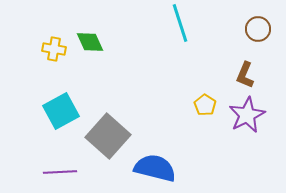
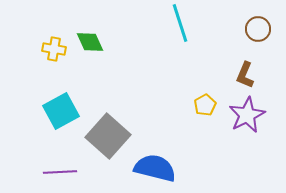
yellow pentagon: rotated 10 degrees clockwise
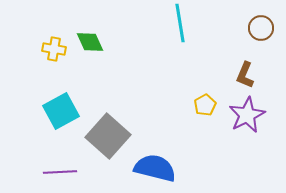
cyan line: rotated 9 degrees clockwise
brown circle: moved 3 px right, 1 px up
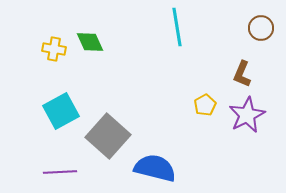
cyan line: moved 3 px left, 4 px down
brown L-shape: moved 3 px left, 1 px up
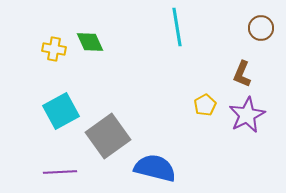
gray square: rotated 12 degrees clockwise
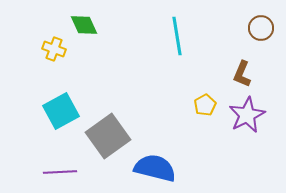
cyan line: moved 9 px down
green diamond: moved 6 px left, 17 px up
yellow cross: rotated 10 degrees clockwise
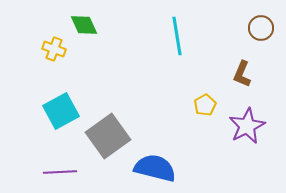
purple star: moved 11 px down
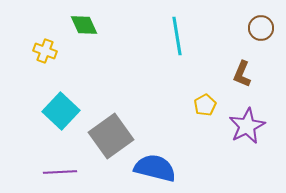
yellow cross: moved 9 px left, 2 px down
cyan square: rotated 18 degrees counterclockwise
gray square: moved 3 px right
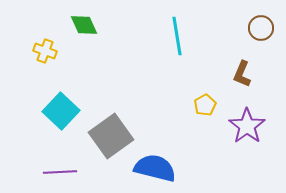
purple star: rotated 9 degrees counterclockwise
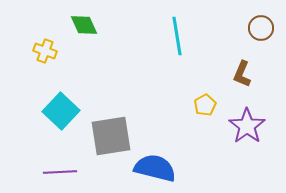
gray square: rotated 27 degrees clockwise
